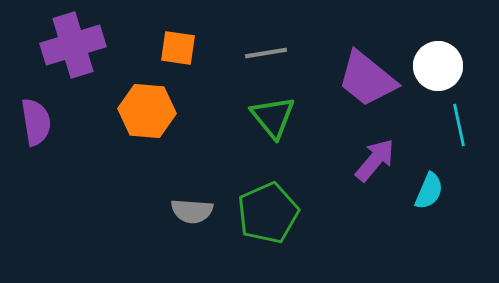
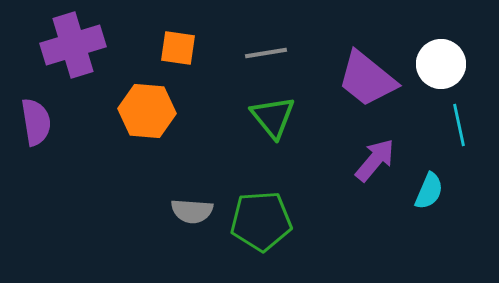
white circle: moved 3 px right, 2 px up
green pentagon: moved 7 px left, 8 px down; rotated 20 degrees clockwise
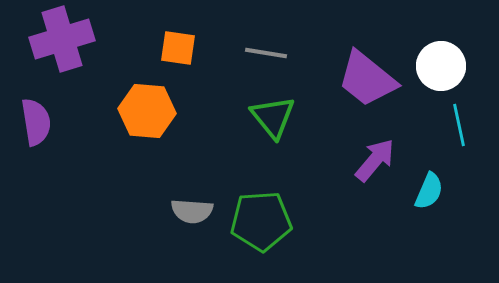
purple cross: moved 11 px left, 6 px up
gray line: rotated 18 degrees clockwise
white circle: moved 2 px down
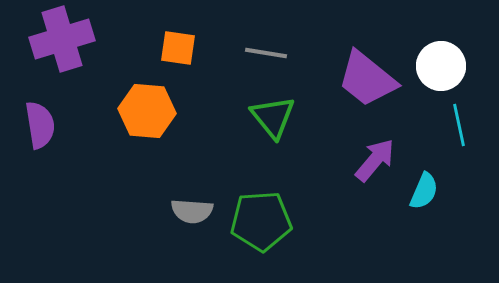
purple semicircle: moved 4 px right, 3 px down
cyan semicircle: moved 5 px left
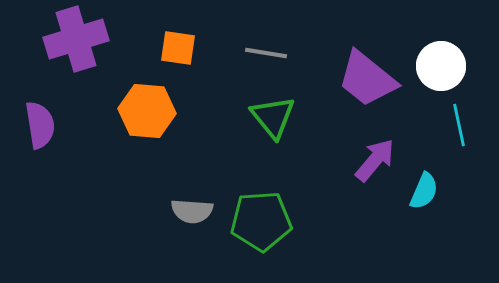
purple cross: moved 14 px right
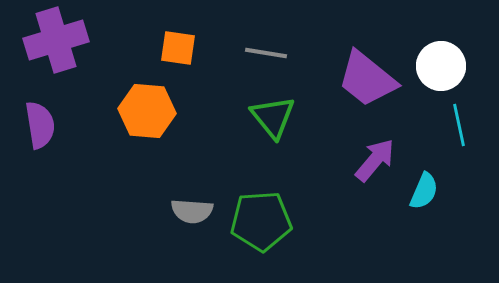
purple cross: moved 20 px left, 1 px down
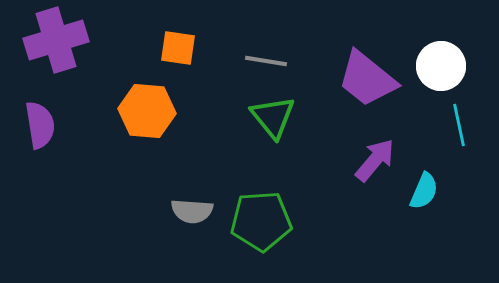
gray line: moved 8 px down
